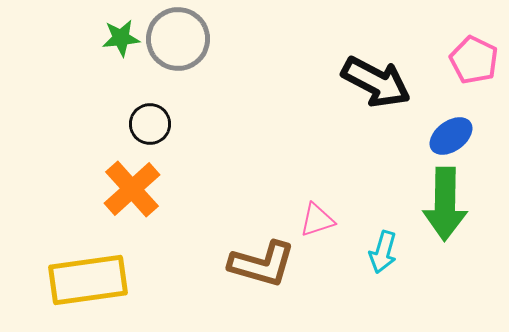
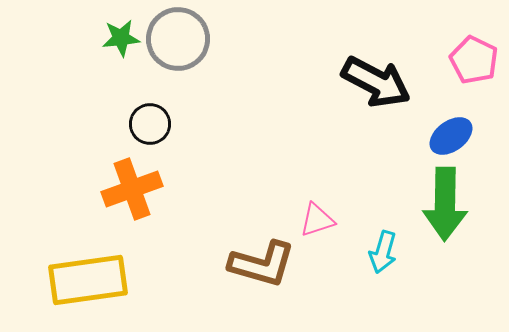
orange cross: rotated 22 degrees clockwise
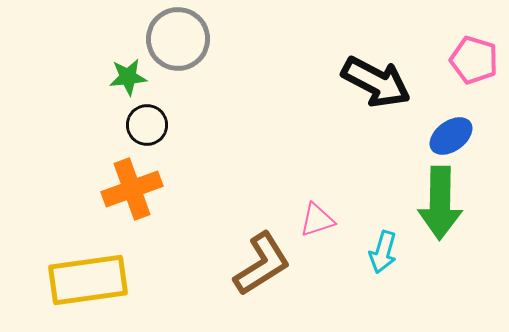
green star: moved 7 px right, 39 px down
pink pentagon: rotated 9 degrees counterclockwise
black circle: moved 3 px left, 1 px down
green arrow: moved 5 px left, 1 px up
brown L-shape: rotated 48 degrees counterclockwise
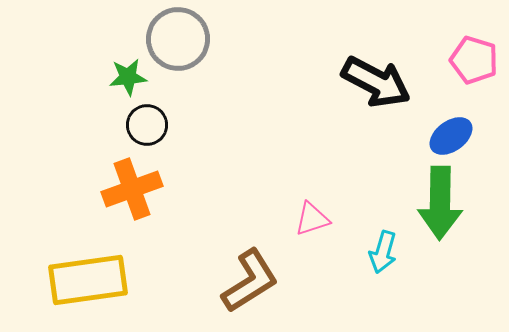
pink triangle: moved 5 px left, 1 px up
brown L-shape: moved 12 px left, 17 px down
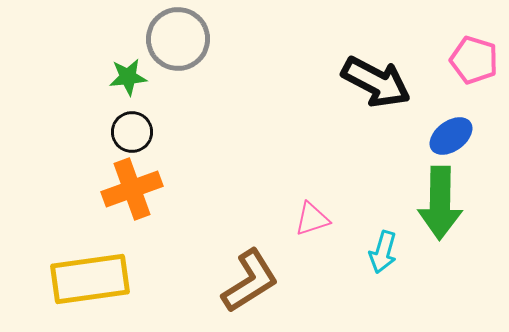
black circle: moved 15 px left, 7 px down
yellow rectangle: moved 2 px right, 1 px up
